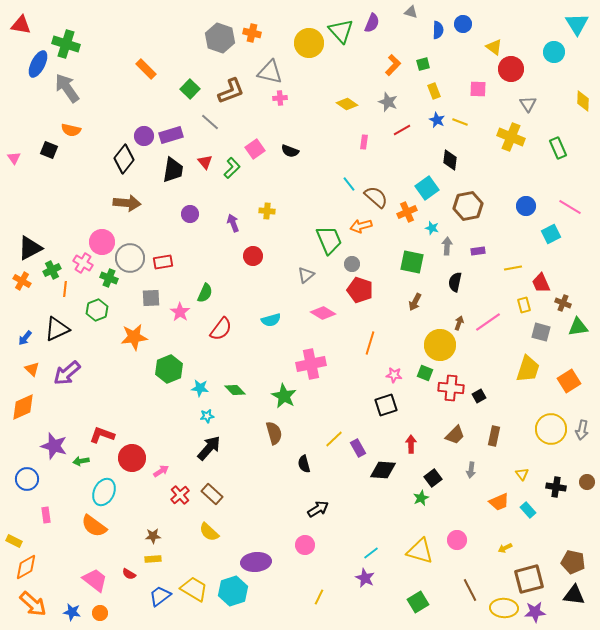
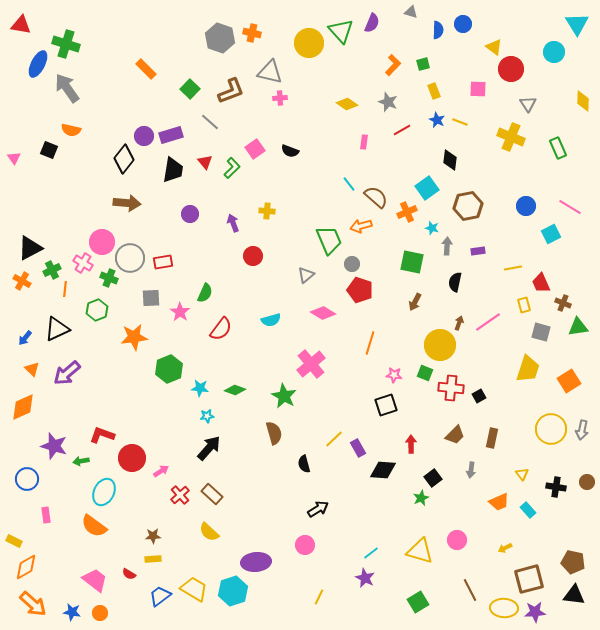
pink cross at (311, 364): rotated 28 degrees counterclockwise
green diamond at (235, 390): rotated 25 degrees counterclockwise
brown rectangle at (494, 436): moved 2 px left, 2 px down
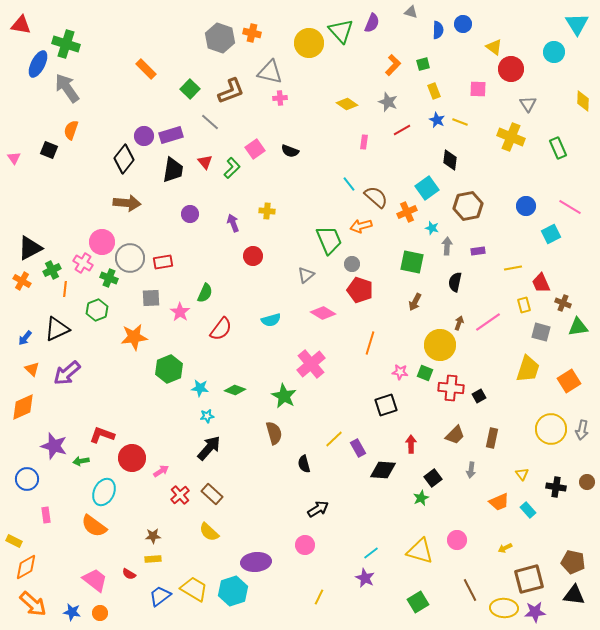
orange semicircle at (71, 130): rotated 96 degrees clockwise
pink star at (394, 375): moved 6 px right, 3 px up
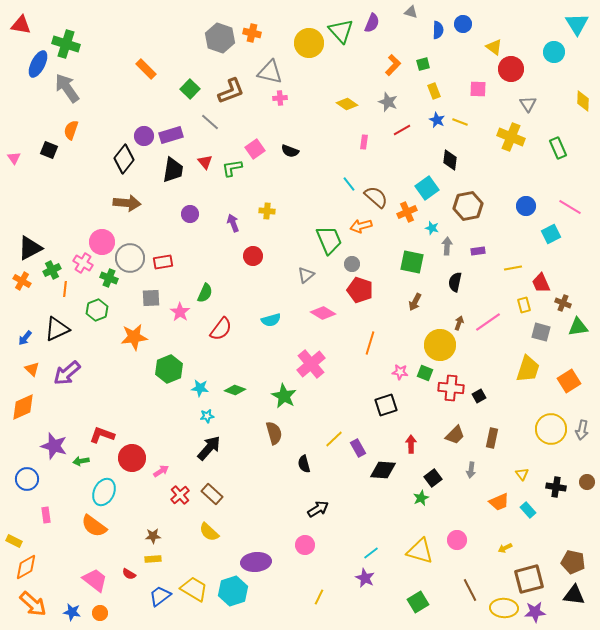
green L-shape at (232, 168): rotated 145 degrees counterclockwise
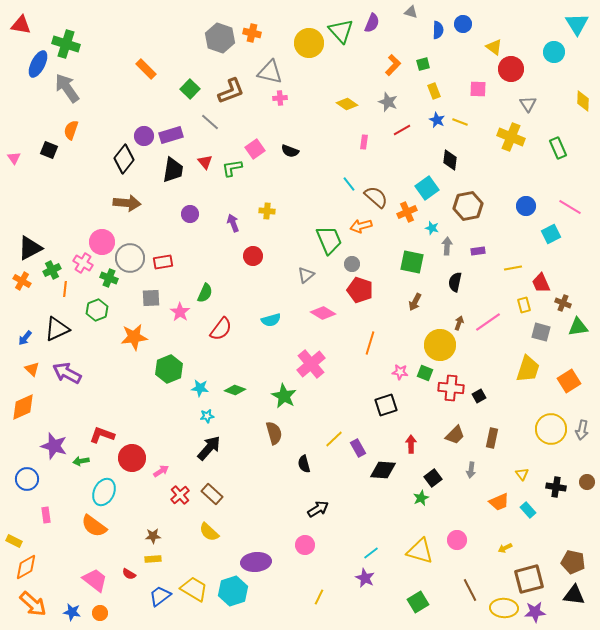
purple arrow at (67, 373): rotated 68 degrees clockwise
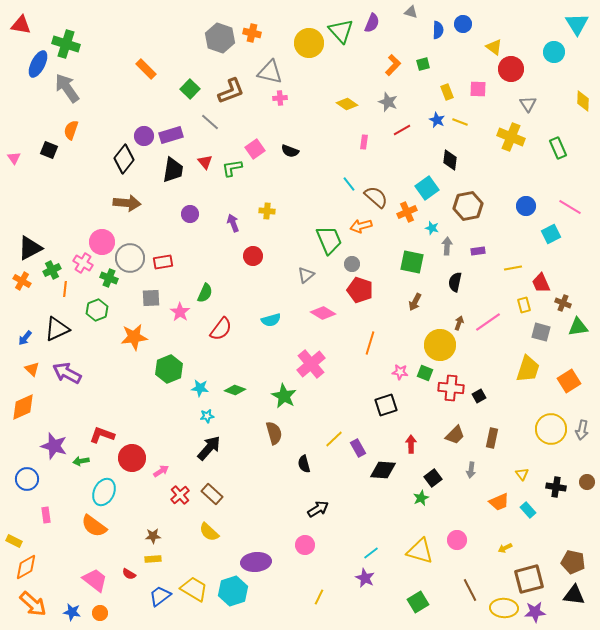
yellow rectangle at (434, 91): moved 13 px right, 1 px down
